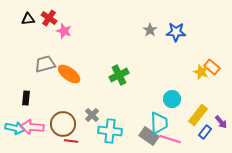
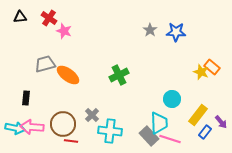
black triangle: moved 8 px left, 2 px up
orange ellipse: moved 1 px left, 1 px down
gray rectangle: rotated 12 degrees clockwise
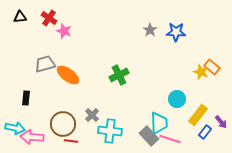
cyan circle: moved 5 px right
pink arrow: moved 10 px down
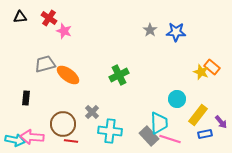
gray cross: moved 3 px up
cyan arrow: moved 12 px down
blue rectangle: moved 2 px down; rotated 40 degrees clockwise
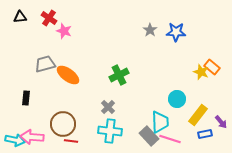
gray cross: moved 16 px right, 5 px up
cyan trapezoid: moved 1 px right, 1 px up
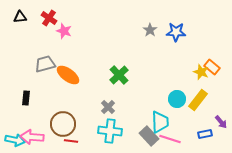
green cross: rotated 18 degrees counterclockwise
yellow rectangle: moved 15 px up
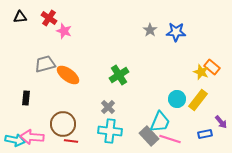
green cross: rotated 12 degrees clockwise
cyan trapezoid: rotated 25 degrees clockwise
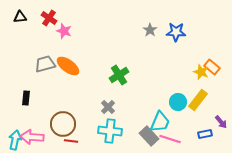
orange ellipse: moved 9 px up
cyan circle: moved 1 px right, 3 px down
cyan arrow: rotated 90 degrees counterclockwise
